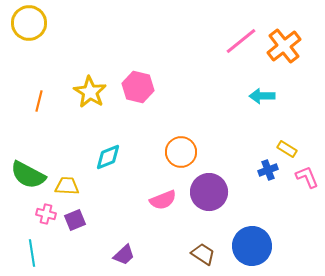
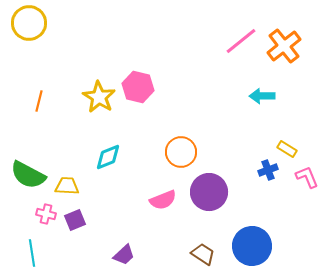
yellow star: moved 9 px right, 5 px down
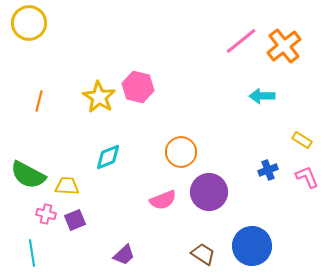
yellow rectangle: moved 15 px right, 9 px up
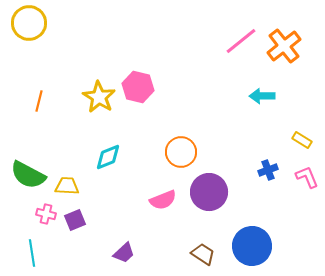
purple trapezoid: moved 2 px up
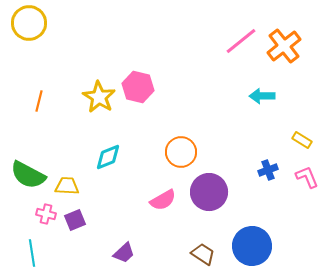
pink semicircle: rotated 8 degrees counterclockwise
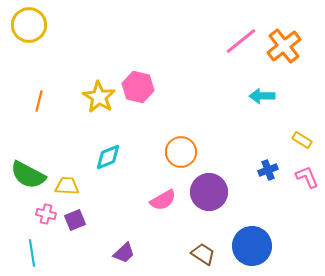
yellow circle: moved 2 px down
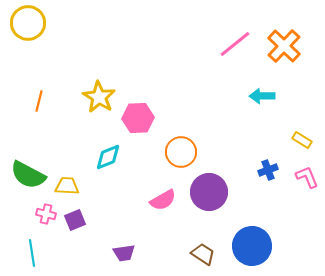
yellow circle: moved 1 px left, 2 px up
pink line: moved 6 px left, 3 px down
orange cross: rotated 8 degrees counterclockwise
pink hexagon: moved 31 px down; rotated 16 degrees counterclockwise
purple trapezoid: rotated 35 degrees clockwise
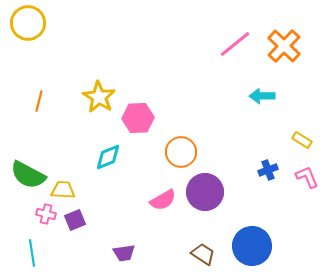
yellow trapezoid: moved 4 px left, 4 px down
purple circle: moved 4 px left
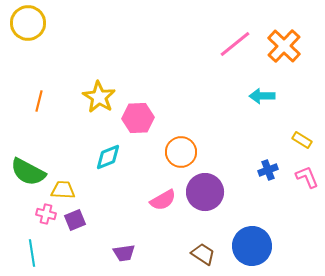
green semicircle: moved 3 px up
